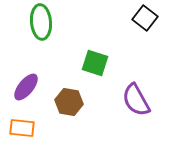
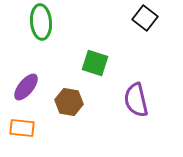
purple semicircle: rotated 16 degrees clockwise
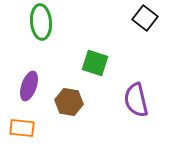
purple ellipse: moved 3 px right, 1 px up; rotated 20 degrees counterclockwise
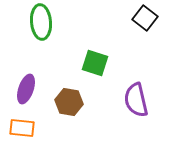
purple ellipse: moved 3 px left, 3 px down
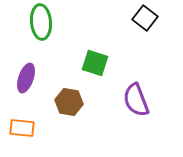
purple ellipse: moved 11 px up
purple semicircle: rotated 8 degrees counterclockwise
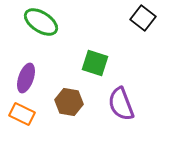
black square: moved 2 px left
green ellipse: rotated 52 degrees counterclockwise
purple semicircle: moved 15 px left, 4 px down
orange rectangle: moved 14 px up; rotated 20 degrees clockwise
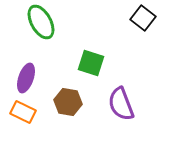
green ellipse: rotated 28 degrees clockwise
green square: moved 4 px left
brown hexagon: moved 1 px left
orange rectangle: moved 1 px right, 2 px up
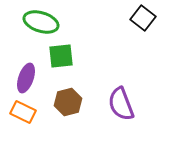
green ellipse: rotated 44 degrees counterclockwise
green square: moved 30 px left, 7 px up; rotated 24 degrees counterclockwise
brown hexagon: rotated 24 degrees counterclockwise
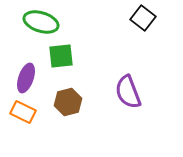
purple semicircle: moved 7 px right, 12 px up
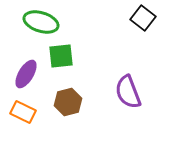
purple ellipse: moved 4 px up; rotated 12 degrees clockwise
